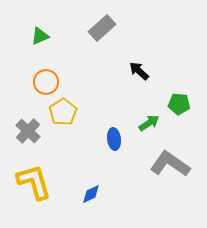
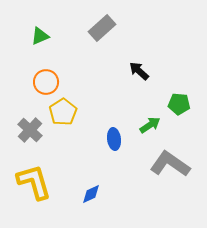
green arrow: moved 1 px right, 2 px down
gray cross: moved 2 px right, 1 px up
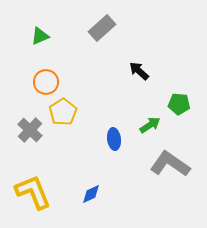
yellow L-shape: moved 1 px left, 10 px down; rotated 6 degrees counterclockwise
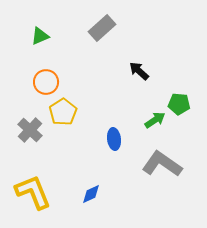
green arrow: moved 5 px right, 5 px up
gray L-shape: moved 8 px left
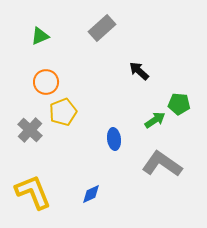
yellow pentagon: rotated 12 degrees clockwise
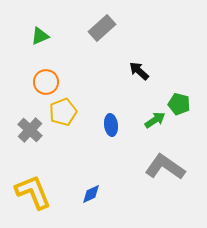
green pentagon: rotated 10 degrees clockwise
blue ellipse: moved 3 px left, 14 px up
gray L-shape: moved 3 px right, 3 px down
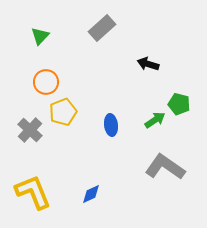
green triangle: rotated 24 degrees counterclockwise
black arrow: moved 9 px right, 7 px up; rotated 25 degrees counterclockwise
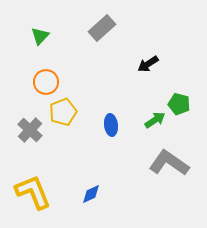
black arrow: rotated 50 degrees counterclockwise
gray L-shape: moved 4 px right, 4 px up
